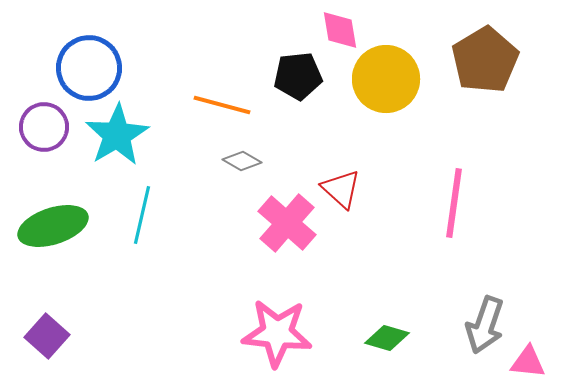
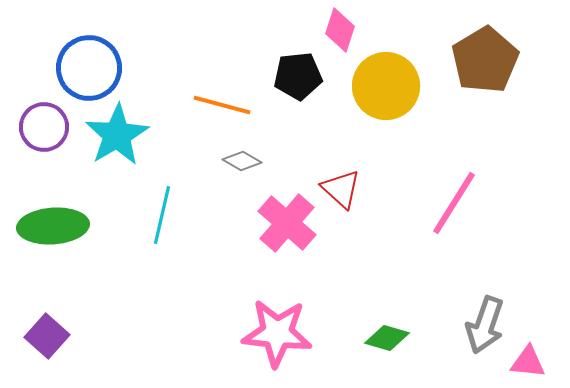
pink diamond: rotated 27 degrees clockwise
yellow circle: moved 7 px down
pink line: rotated 24 degrees clockwise
cyan line: moved 20 px right
green ellipse: rotated 14 degrees clockwise
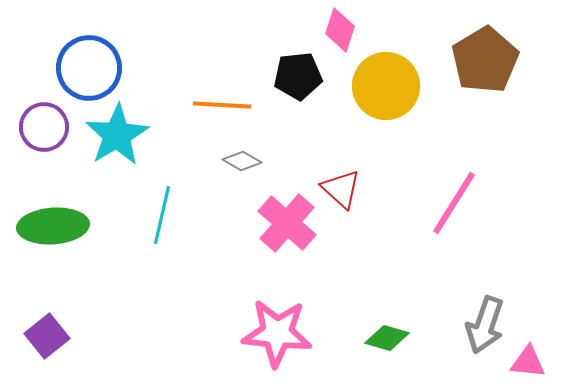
orange line: rotated 12 degrees counterclockwise
purple square: rotated 9 degrees clockwise
